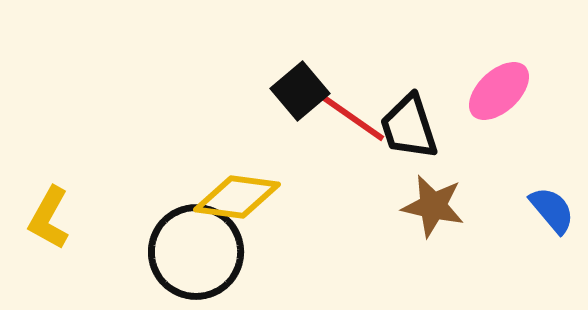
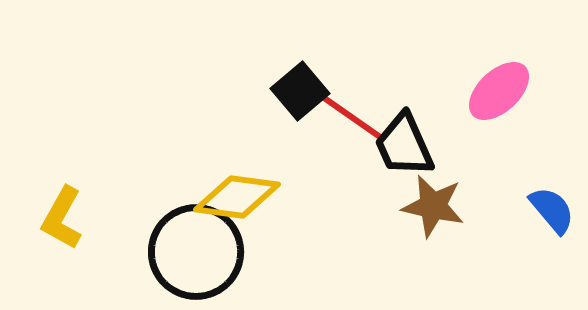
black trapezoid: moved 5 px left, 18 px down; rotated 6 degrees counterclockwise
yellow L-shape: moved 13 px right
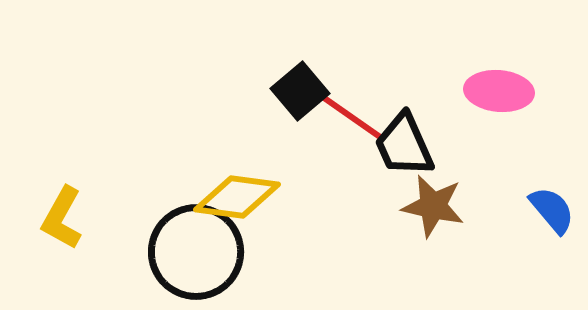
pink ellipse: rotated 48 degrees clockwise
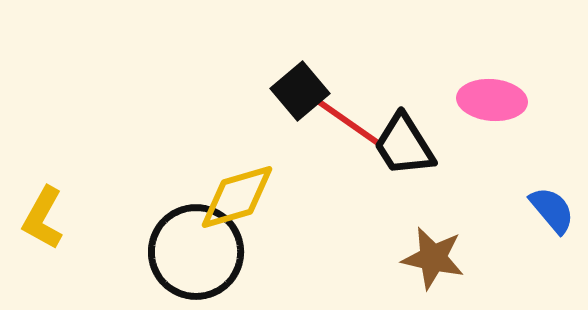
pink ellipse: moved 7 px left, 9 px down
red line: moved 5 px left, 4 px down
black trapezoid: rotated 8 degrees counterclockwise
yellow diamond: rotated 24 degrees counterclockwise
brown star: moved 52 px down
yellow L-shape: moved 19 px left
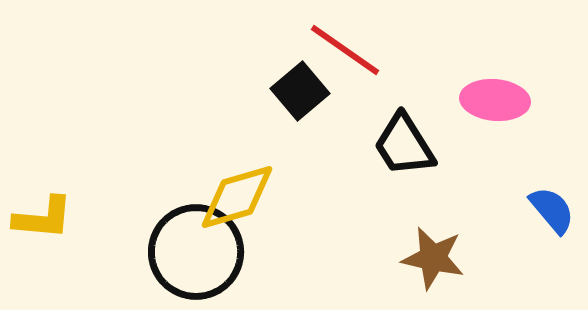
pink ellipse: moved 3 px right
red line: moved 70 px up
yellow L-shape: rotated 114 degrees counterclockwise
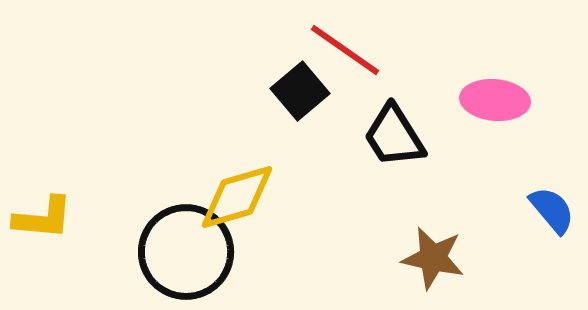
black trapezoid: moved 10 px left, 9 px up
black circle: moved 10 px left
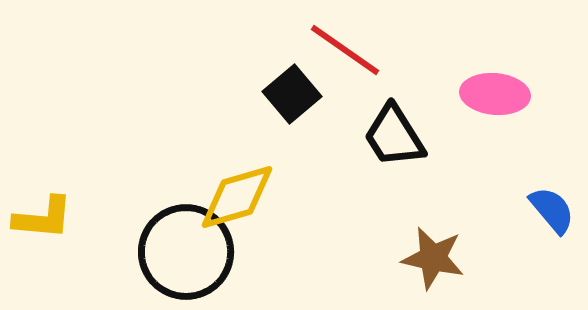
black square: moved 8 px left, 3 px down
pink ellipse: moved 6 px up
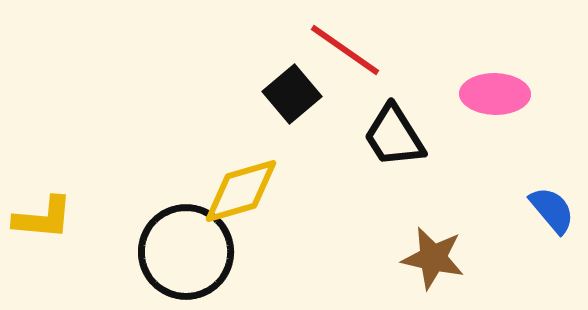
pink ellipse: rotated 4 degrees counterclockwise
yellow diamond: moved 4 px right, 6 px up
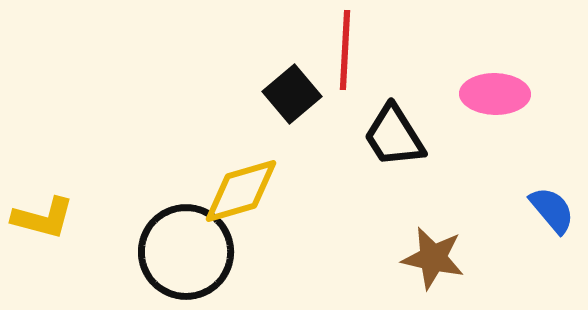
red line: rotated 58 degrees clockwise
yellow L-shape: rotated 10 degrees clockwise
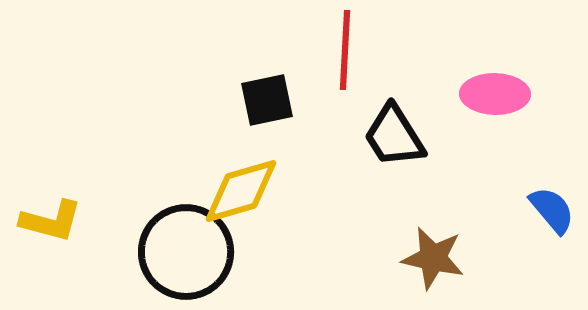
black square: moved 25 px left, 6 px down; rotated 28 degrees clockwise
yellow L-shape: moved 8 px right, 3 px down
